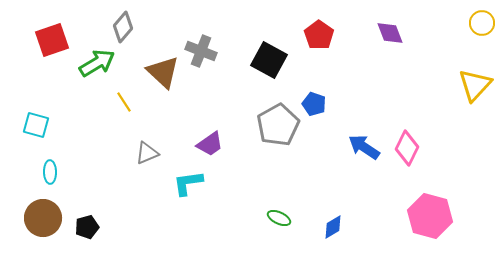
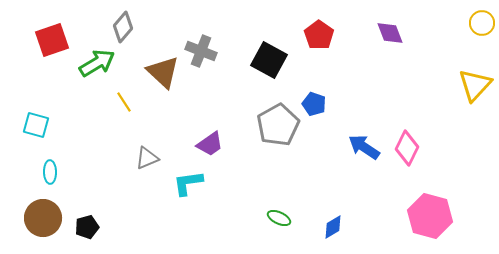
gray triangle: moved 5 px down
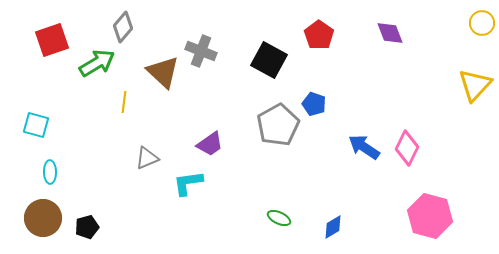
yellow line: rotated 40 degrees clockwise
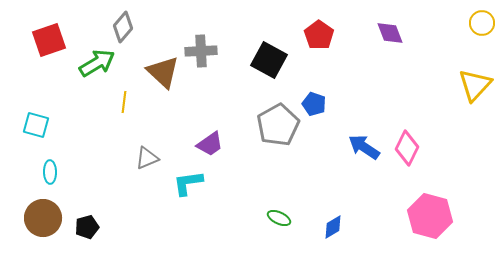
red square: moved 3 px left
gray cross: rotated 24 degrees counterclockwise
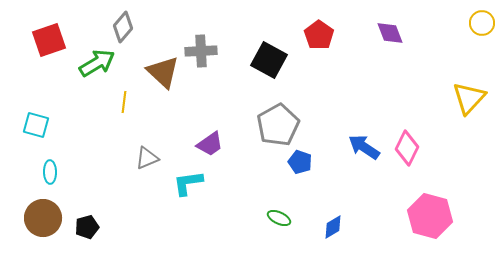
yellow triangle: moved 6 px left, 13 px down
blue pentagon: moved 14 px left, 58 px down
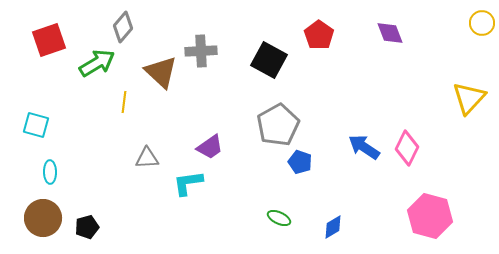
brown triangle: moved 2 px left
purple trapezoid: moved 3 px down
gray triangle: rotated 20 degrees clockwise
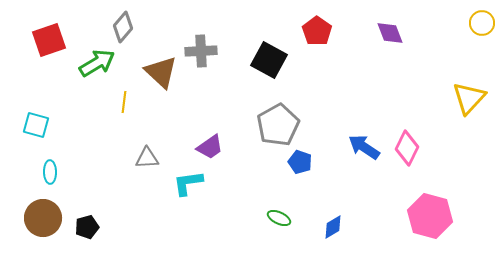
red pentagon: moved 2 px left, 4 px up
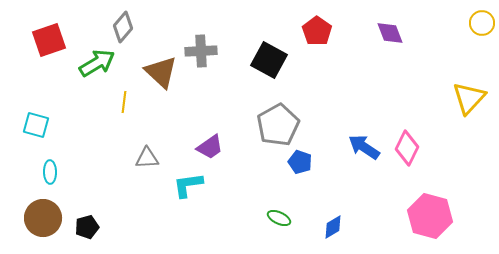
cyan L-shape: moved 2 px down
